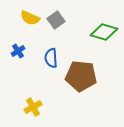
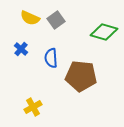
blue cross: moved 3 px right, 2 px up; rotated 16 degrees counterclockwise
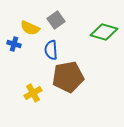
yellow semicircle: moved 10 px down
blue cross: moved 7 px left, 5 px up; rotated 24 degrees counterclockwise
blue semicircle: moved 8 px up
brown pentagon: moved 13 px left, 1 px down; rotated 16 degrees counterclockwise
yellow cross: moved 14 px up
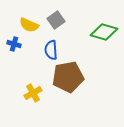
yellow semicircle: moved 1 px left, 3 px up
